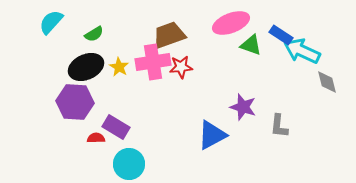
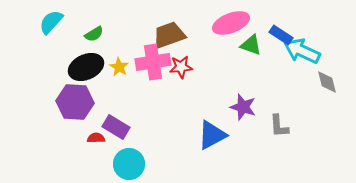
gray L-shape: rotated 10 degrees counterclockwise
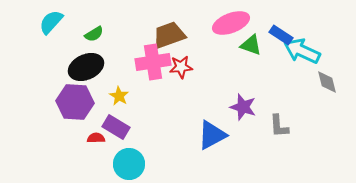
yellow star: moved 29 px down
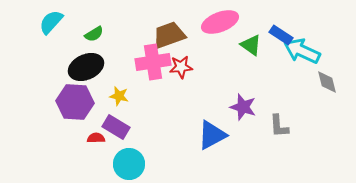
pink ellipse: moved 11 px left, 1 px up
green triangle: rotated 15 degrees clockwise
yellow star: rotated 18 degrees counterclockwise
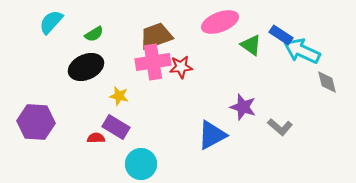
brown trapezoid: moved 13 px left, 1 px down
purple hexagon: moved 39 px left, 20 px down
gray L-shape: moved 1 px right, 1 px down; rotated 45 degrees counterclockwise
cyan circle: moved 12 px right
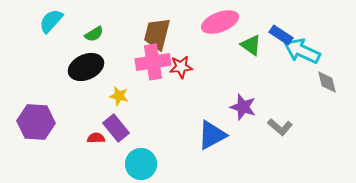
cyan semicircle: moved 1 px up
brown trapezoid: moved 1 px right, 2 px up; rotated 56 degrees counterclockwise
purple rectangle: moved 1 px down; rotated 20 degrees clockwise
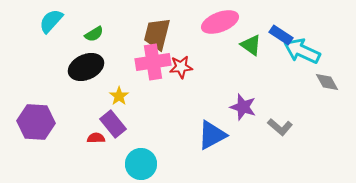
gray diamond: rotated 15 degrees counterclockwise
yellow star: rotated 24 degrees clockwise
purple rectangle: moved 3 px left, 4 px up
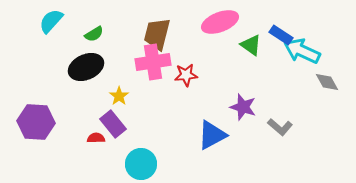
red star: moved 5 px right, 8 px down
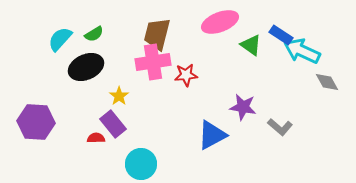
cyan semicircle: moved 9 px right, 18 px down
purple star: rotated 8 degrees counterclockwise
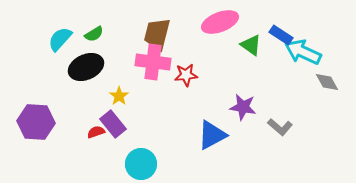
cyan arrow: moved 1 px right, 1 px down
pink cross: rotated 16 degrees clockwise
red semicircle: moved 6 px up; rotated 18 degrees counterclockwise
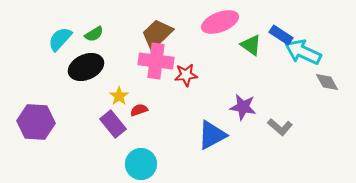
brown trapezoid: rotated 32 degrees clockwise
pink cross: moved 3 px right, 1 px up
red semicircle: moved 43 px right, 22 px up
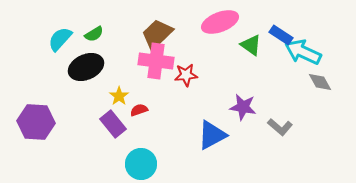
gray diamond: moved 7 px left
